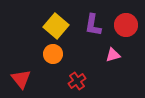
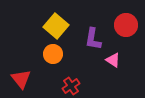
purple L-shape: moved 14 px down
pink triangle: moved 5 px down; rotated 49 degrees clockwise
red cross: moved 6 px left, 5 px down
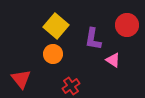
red circle: moved 1 px right
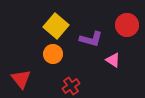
purple L-shape: moved 2 px left; rotated 85 degrees counterclockwise
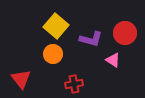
red circle: moved 2 px left, 8 px down
red cross: moved 3 px right, 2 px up; rotated 24 degrees clockwise
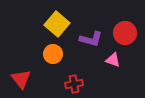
yellow square: moved 1 px right, 2 px up
pink triangle: rotated 14 degrees counterclockwise
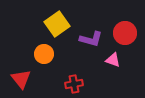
yellow square: rotated 15 degrees clockwise
orange circle: moved 9 px left
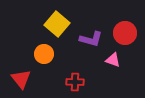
yellow square: rotated 15 degrees counterclockwise
red cross: moved 1 px right, 2 px up; rotated 12 degrees clockwise
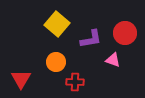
purple L-shape: rotated 25 degrees counterclockwise
orange circle: moved 12 px right, 8 px down
red triangle: rotated 10 degrees clockwise
